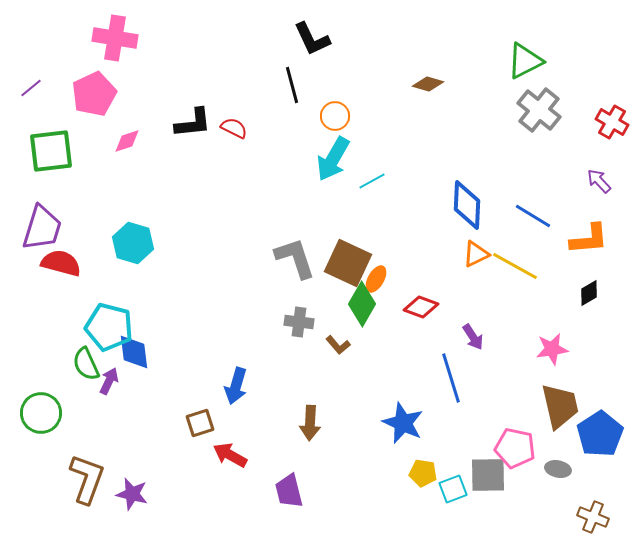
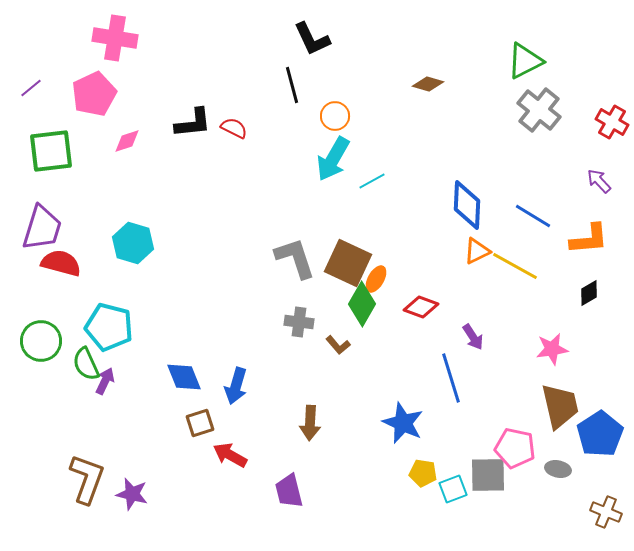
orange triangle at (476, 254): moved 1 px right, 3 px up
blue diamond at (134, 352): moved 50 px right, 25 px down; rotated 15 degrees counterclockwise
purple arrow at (109, 381): moved 4 px left
green circle at (41, 413): moved 72 px up
brown cross at (593, 517): moved 13 px right, 5 px up
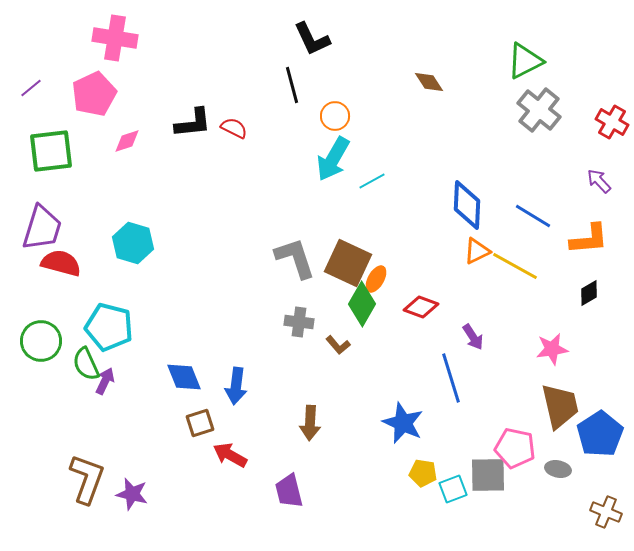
brown diamond at (428, 84): moved 1 px right, 2 px up; rotated 40 degrees clockwise
blue arrow at (236, 386): rotated 9 degrees counterclockwise
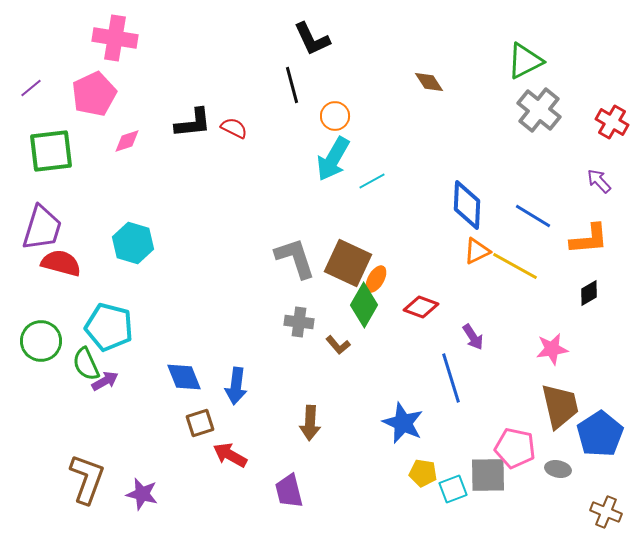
green diamond at (362, 304): moved 2 px right, 1 px down
purple arrow at (105, 381): rotated 36 degrees clockwise
purple star at (132, 494): moved 10 px right
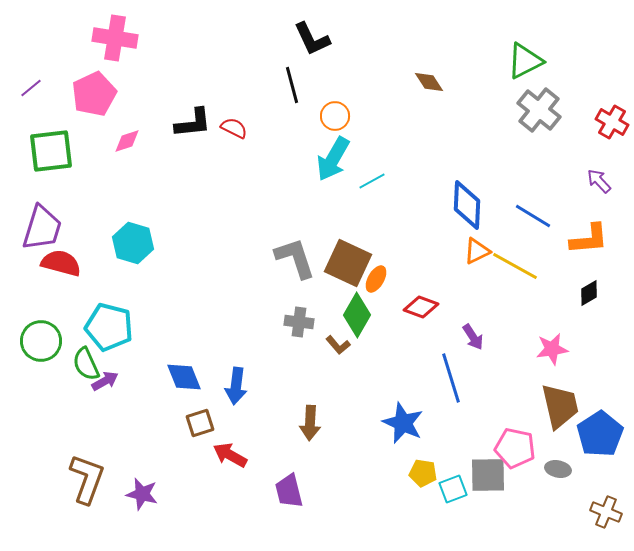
green diamond at (364, 305): moved 7 px left, 10 px down
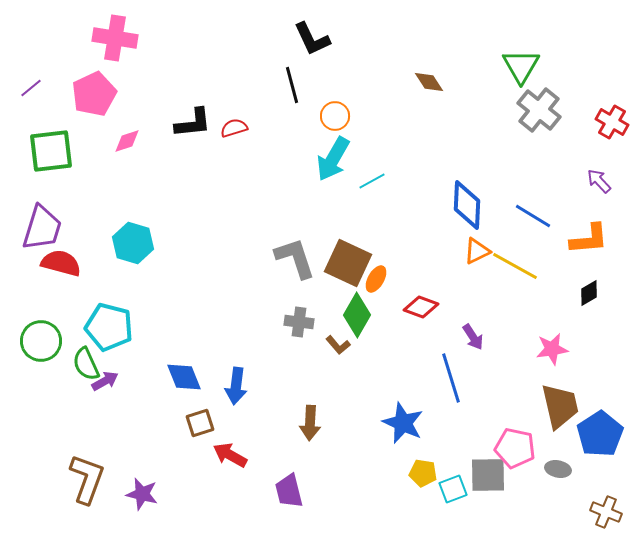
green triangle at (525, 61): moved 4 px left, 5 px down; rotated 33 degrees counterclockwise
red semicircle at (234, 128): rotated 44 degrees counterclockwise
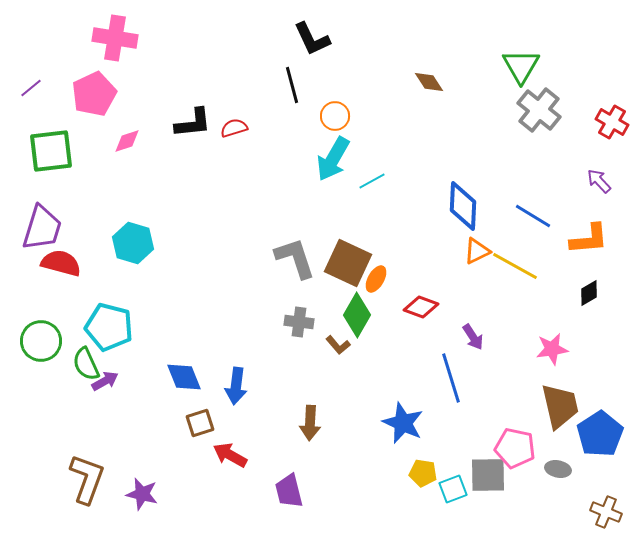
blue diamond at (467, 205): moved 4 px left, 1 px down
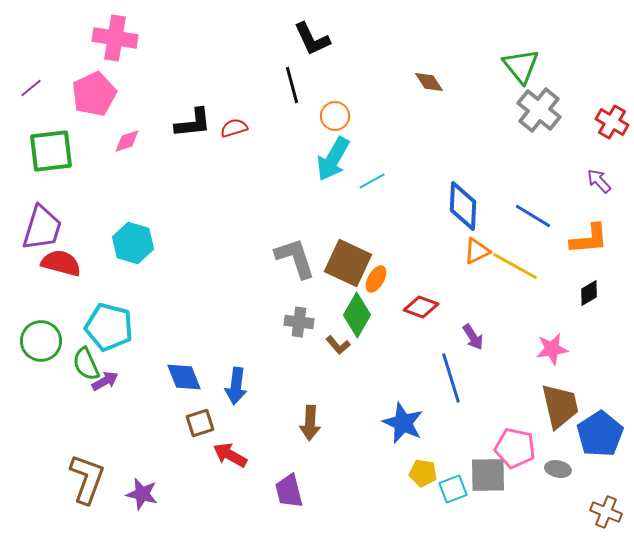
green triangle at (521, 66): rotated 9 degrees counterclockwise
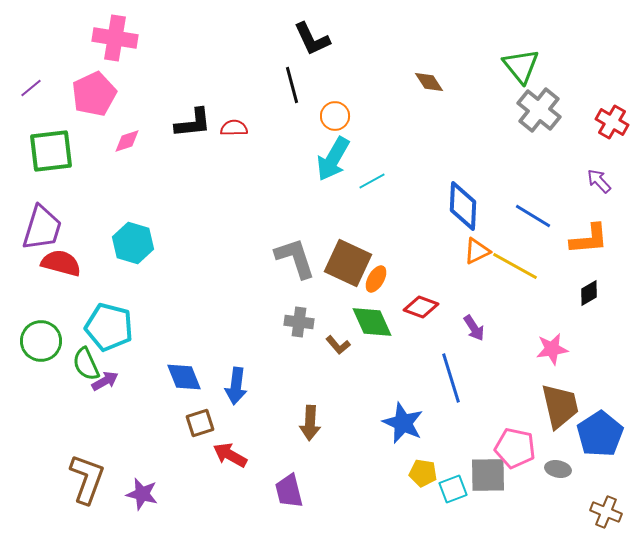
red semicircle at (234, 128): rotated 16 degrees clockwise
green diamond at (357, 315): moved 15 px right, 7 px down; rotated 54 degrees counterclockwise
purple arrow at (473, 337): moved 1 px right, 9 px up
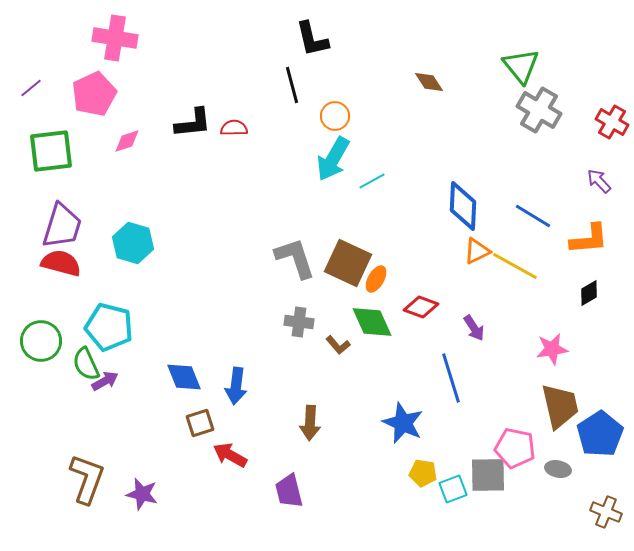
black L-shape at (312, 39): rotated 12 degrees clockwise
gray cross at (539, 110): rotated 9 degrees counterclockwise
purple trapezoid at (42, 228): moved 20 px right, 2 px up
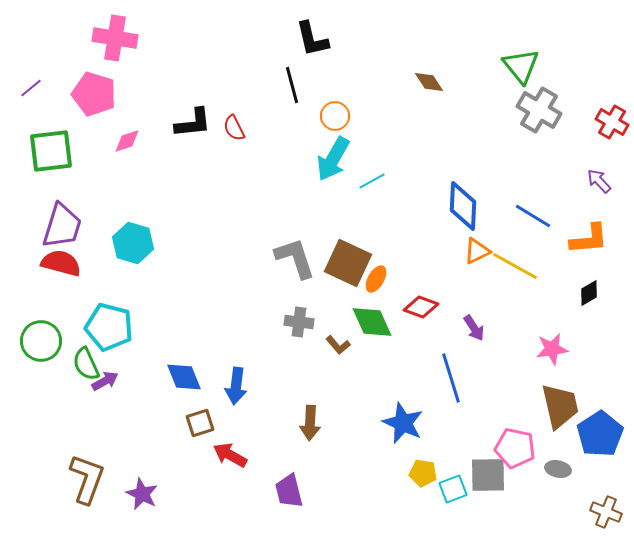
pink pentagon at (94, 94): rotated 30 degrees counterclockwise
red semicircle at (234, 128): rotated 116 degrees counterclockwise
purple star at (142, 494): rotated 12 degrees clockwise
